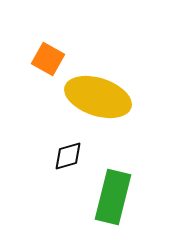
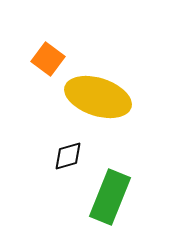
orange square: rotated 8 degrees clockwise
green rectangle: moved 3 px left; rotated 8 degrees clockwise
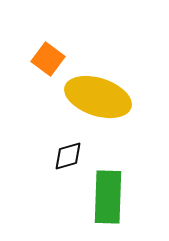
green rectangle: moved 2 px left; rotated 20 degrees counterclockwise
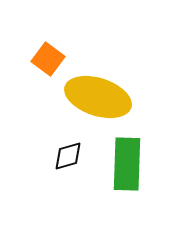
green rectangle: moved 19 px right, 33 px up
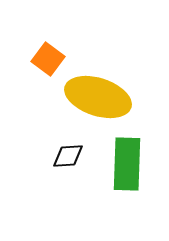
black diamond: rotated 12 degrees clockwise
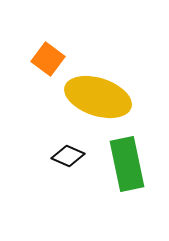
black diamond: rotated 28 degrees clockwise
green rectangle: rotated 14 degrees counterclockwise
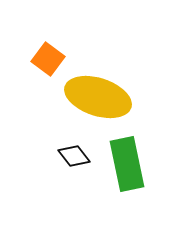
black diamond: moved 6 px right; rotated 28 degrees clockwise
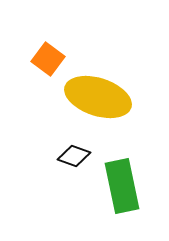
black diamond: rotated 32 degrees counterclockwise
green rectangle: moved 5 px left, 22 px down
